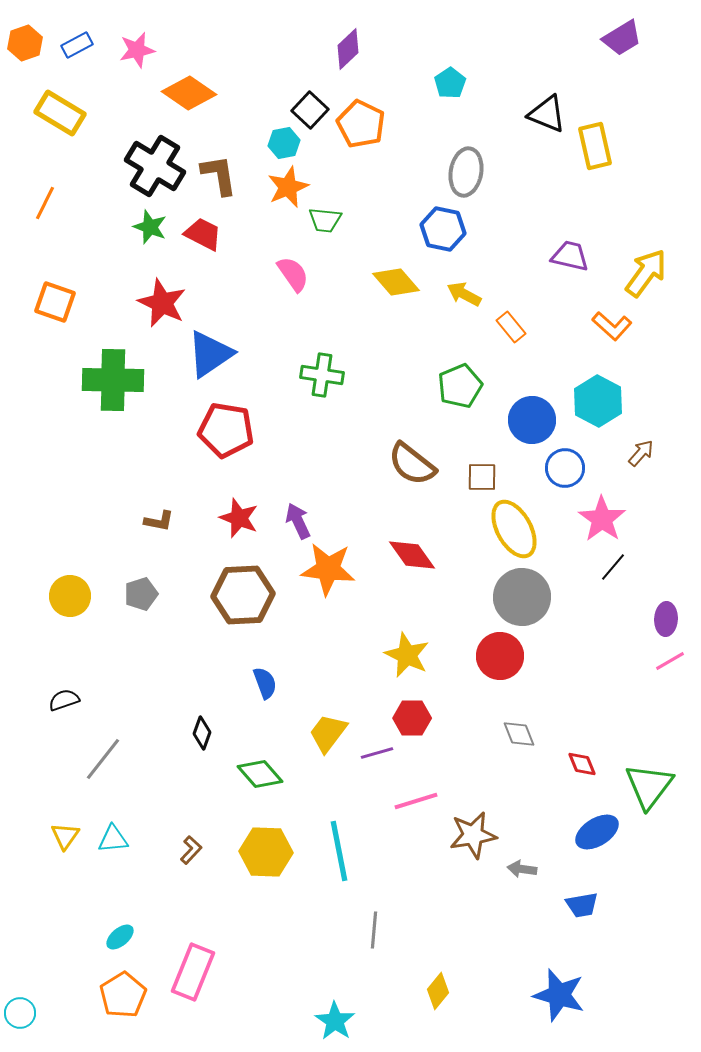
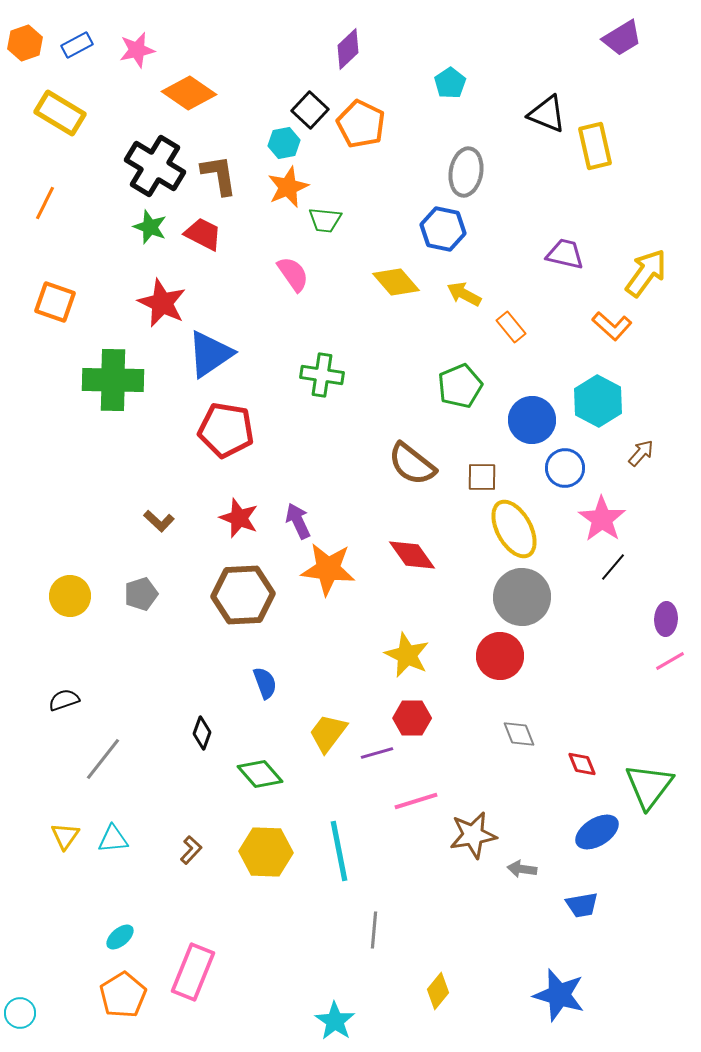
purple trapezoid at (570, 256): moved 5 px left, 2 px up
brown L-shape at (159, 521): rotated 32 degrees clockwise
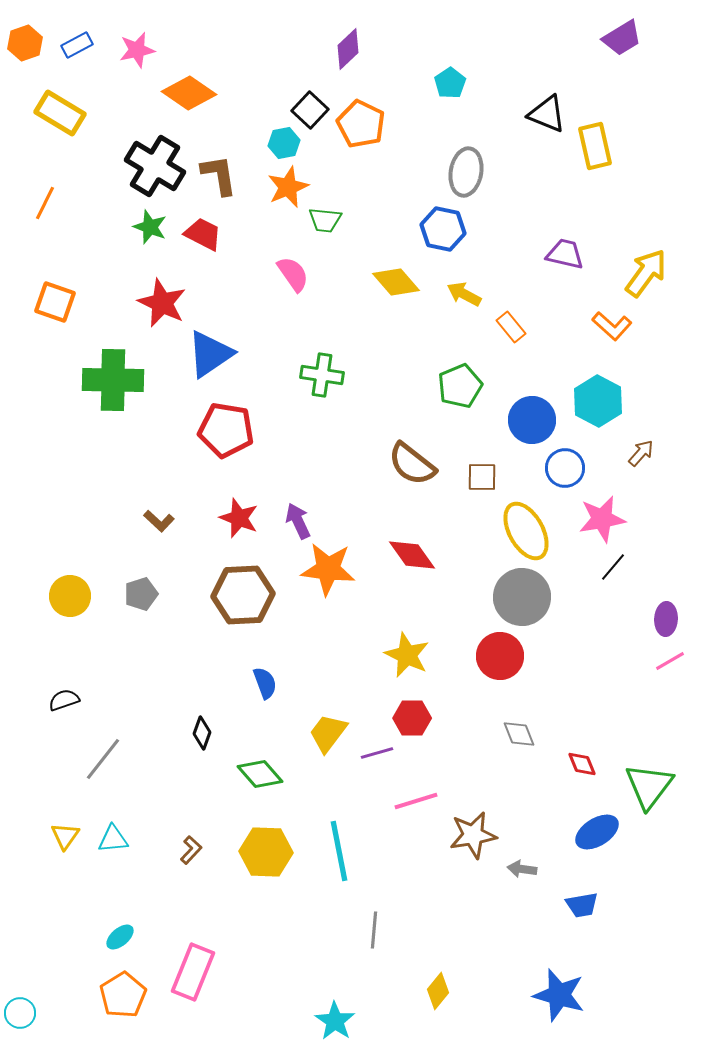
pink star at (602, 519): rotated 27 degrees clockwise
yellow ellipse at (514, 529): moved 12 px right, 2 px down
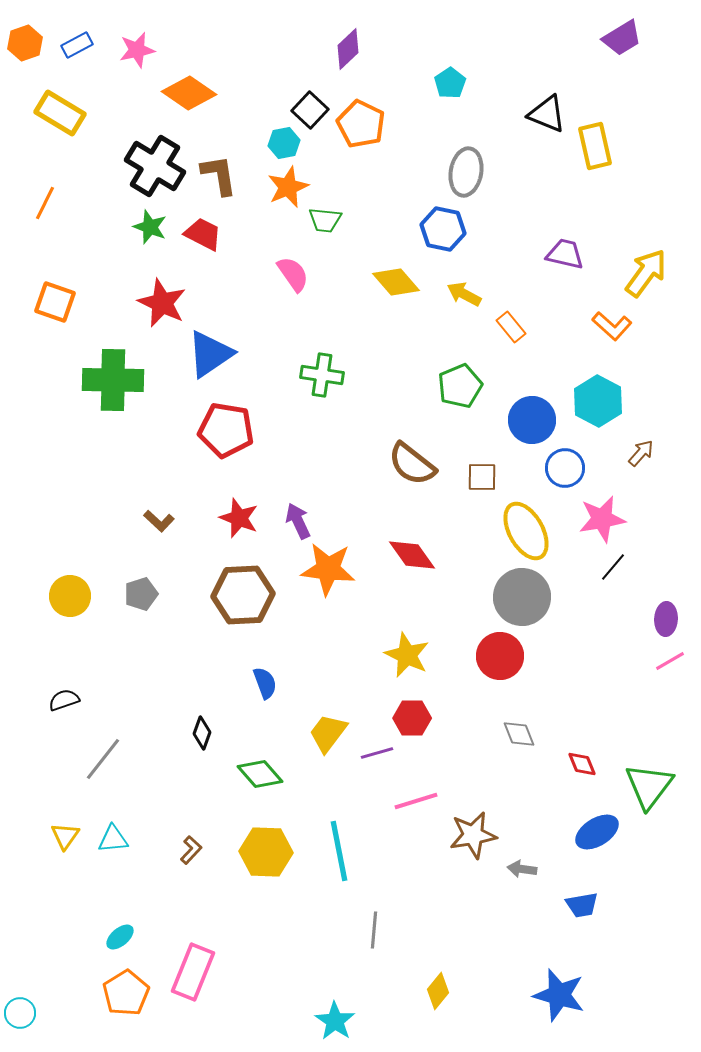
orange pentagon at (123, 995): moved 3 px right, 2 px up
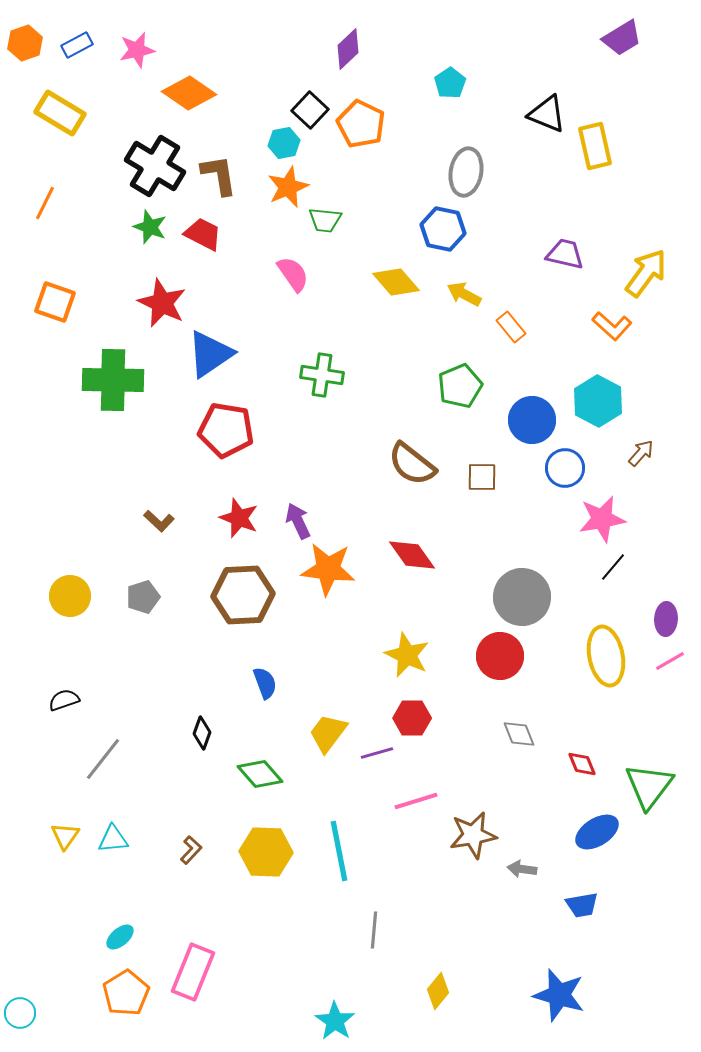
yellow ellipse at (526, 531): moved 80 px right, 125 px down; rotated 18 degrees clockwise
gray pentagon at (141, 594): moved 2 px right, 3 px down
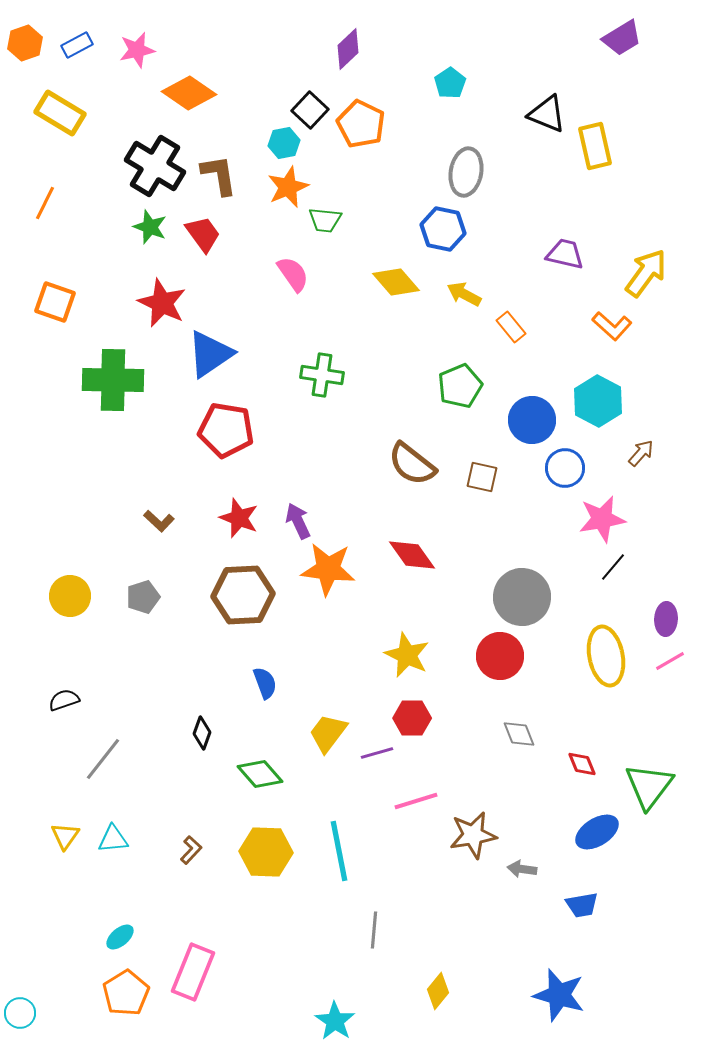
red trapezoid at (203, 234): rotated 27 degrees clockwise
brown square at (482, 477): rotated 12 degrees clockwise
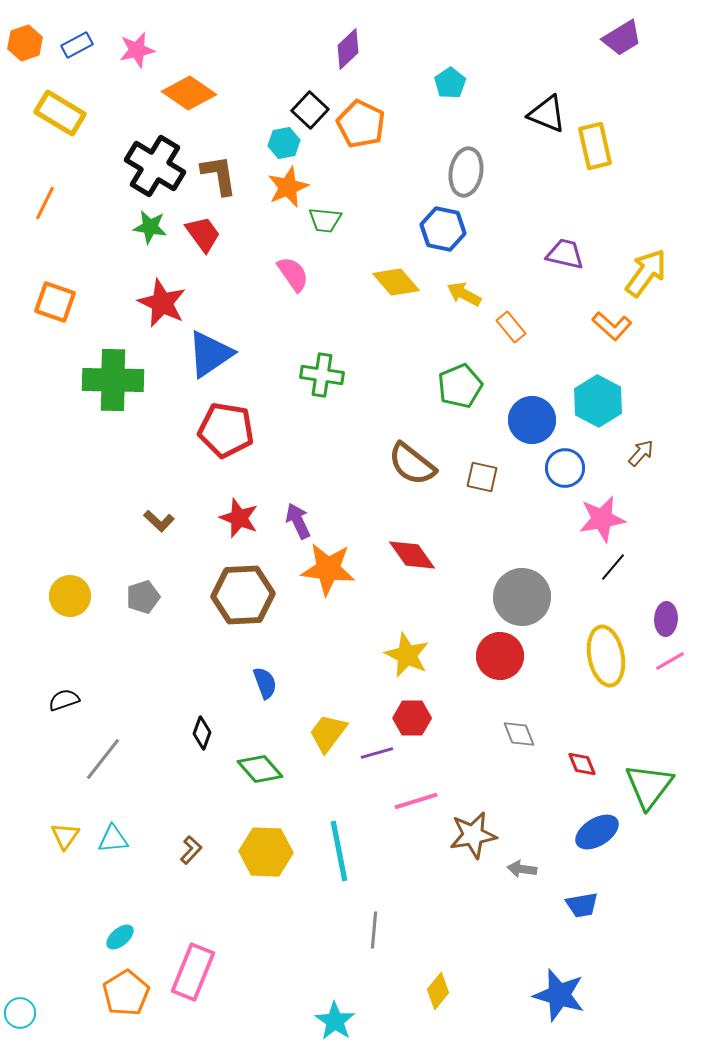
green star at (150, 227): rotated 12 degrees counterclockwise
green diamond at (260, 774): moved 5 px up
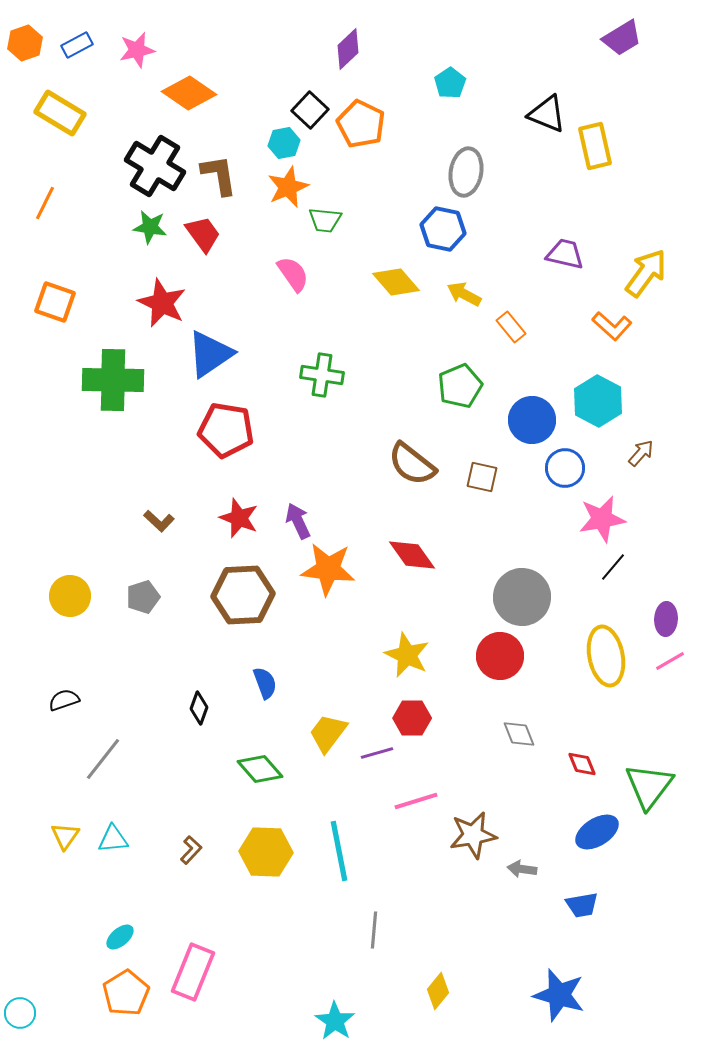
black diamond at (202, 733): moved 3 px left, 25 px up
